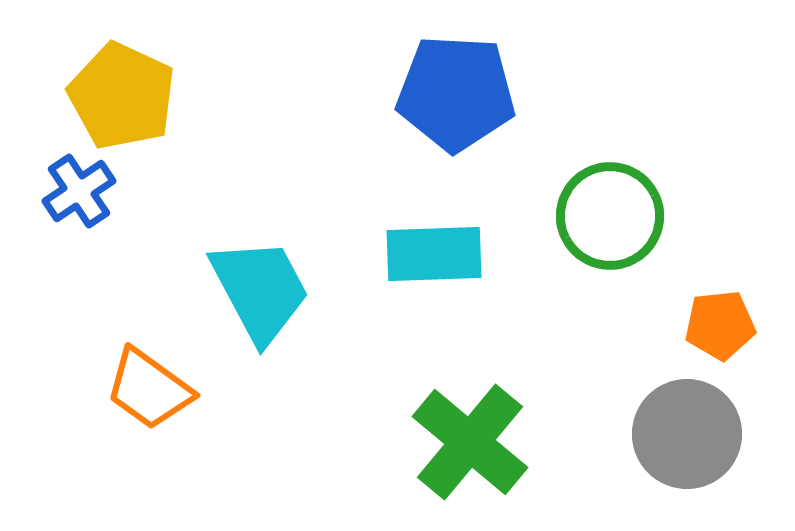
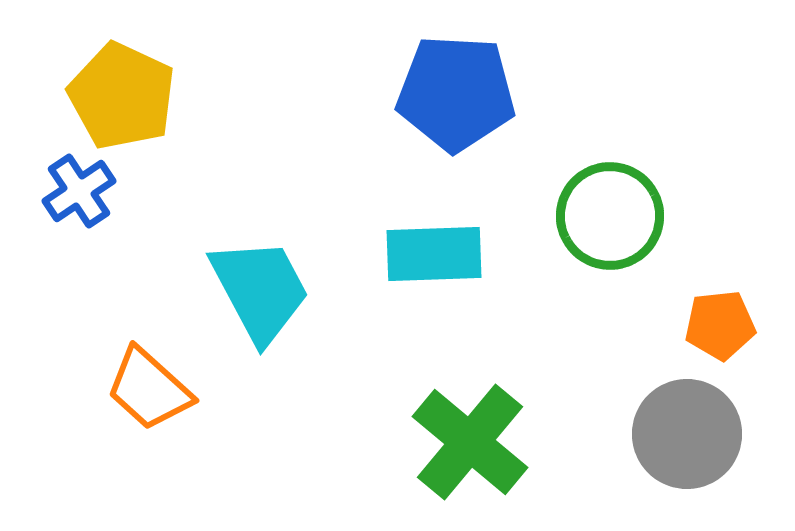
orange trapezoid: rotated 6 degrees clockwise
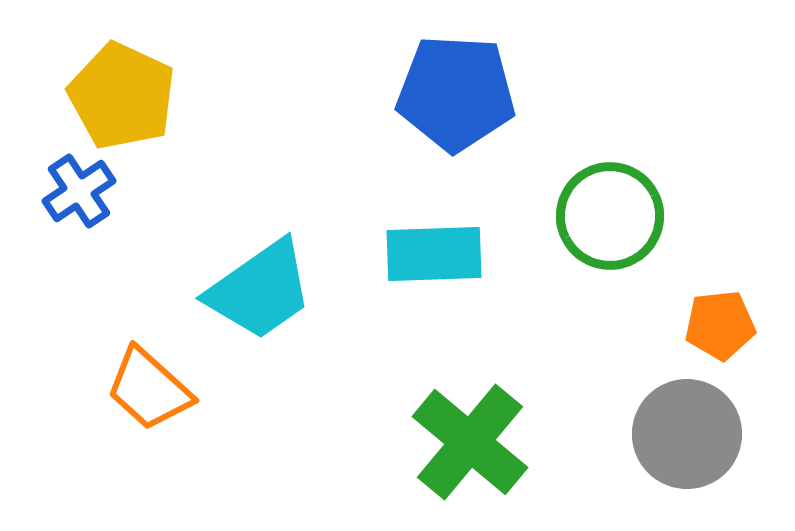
cyan trapezoid: rotated 83 degrees clockwise
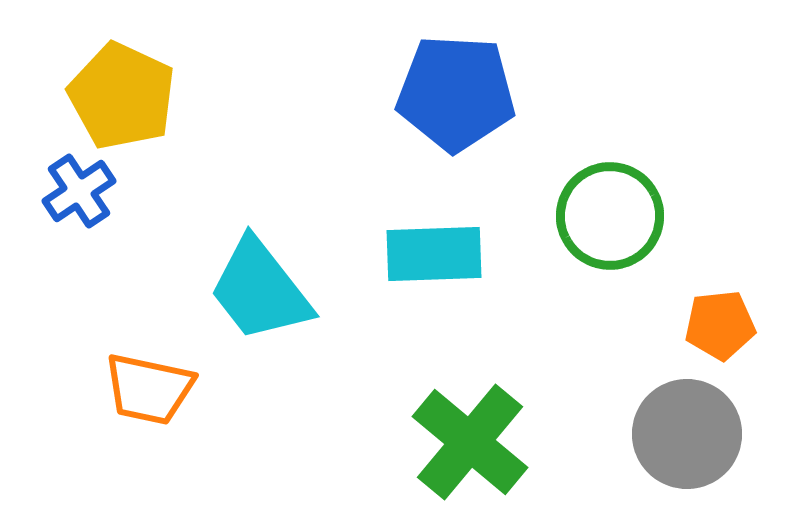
cyan trapezoid: rotated 87 degrees clockwise
orange trapezoid: rotated 30 degrees counterclockwise
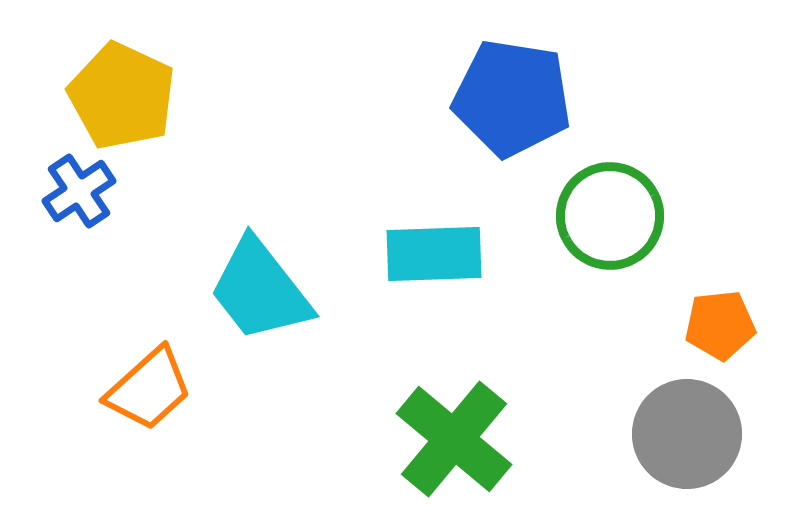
blue pentagon: moved 56 px right, 5 px down; rotated 6 degrees clockwise
orange trapezoid: rotated 54 degrees counterclockwise
green cross: moved 16 px left, 3 px up
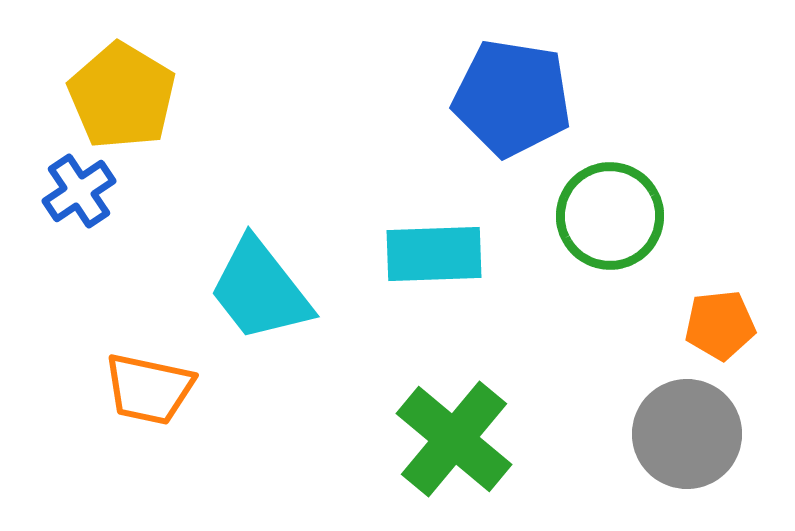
yellow pentagon: rotated 6 degrees clockwise
orange trapezoid: rotated 54 degrees clockwise
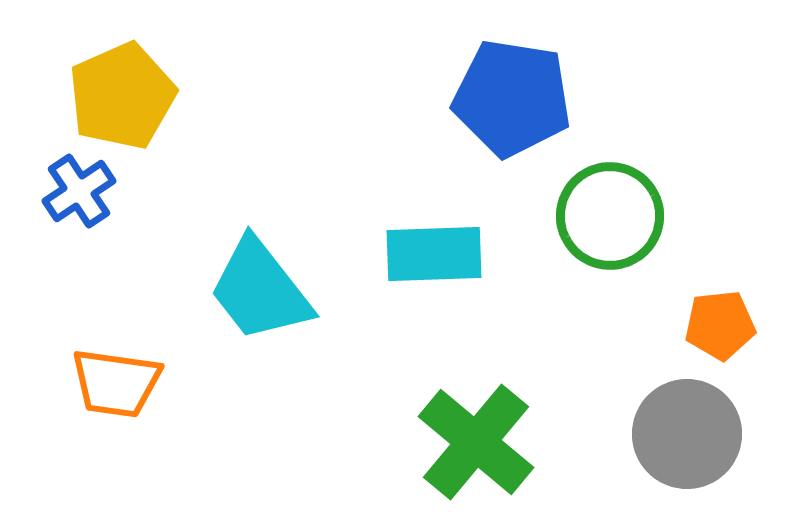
yellow pentagon: rotated 17 degrees clockwise
orange trapezoid: moved 33 px left, 6 px up; rotated 4 degrees counterclockwise
green cross: moved 22 px right, 3 px down
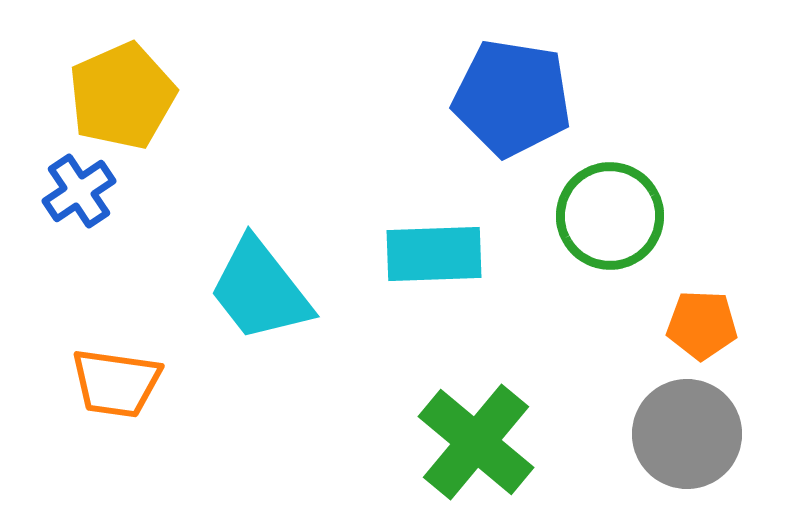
orange pentagon: moved 18 px left; rotated 8 degrees clockwise
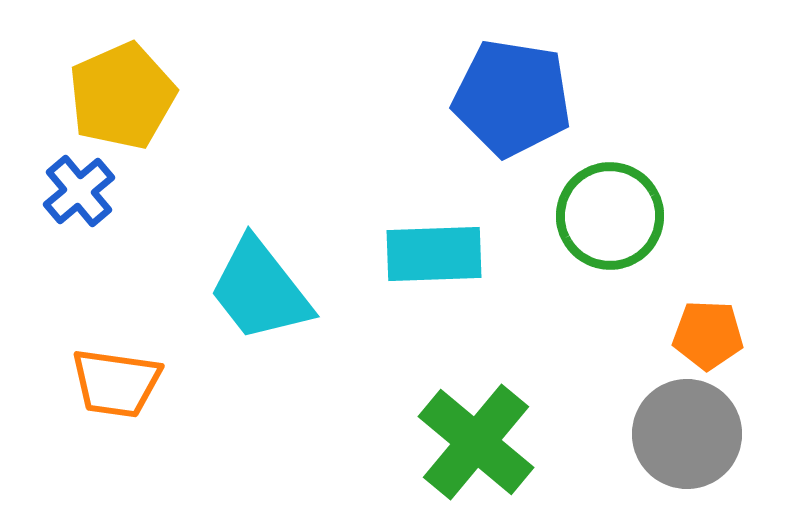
blue cross: rotated 6 degrees counterclockwise
orange pentagon: moved 6 px right, 10 px down
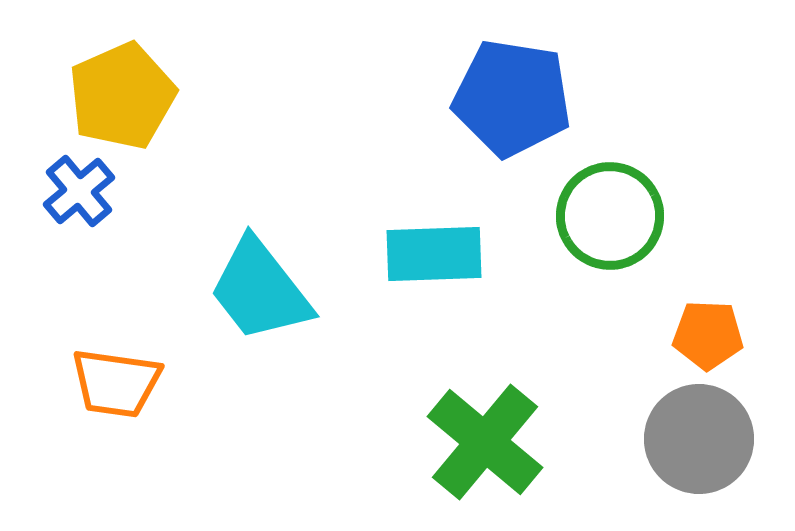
gray circle: moved 12 px right, 5 px down
green cross: moved 9 px right
